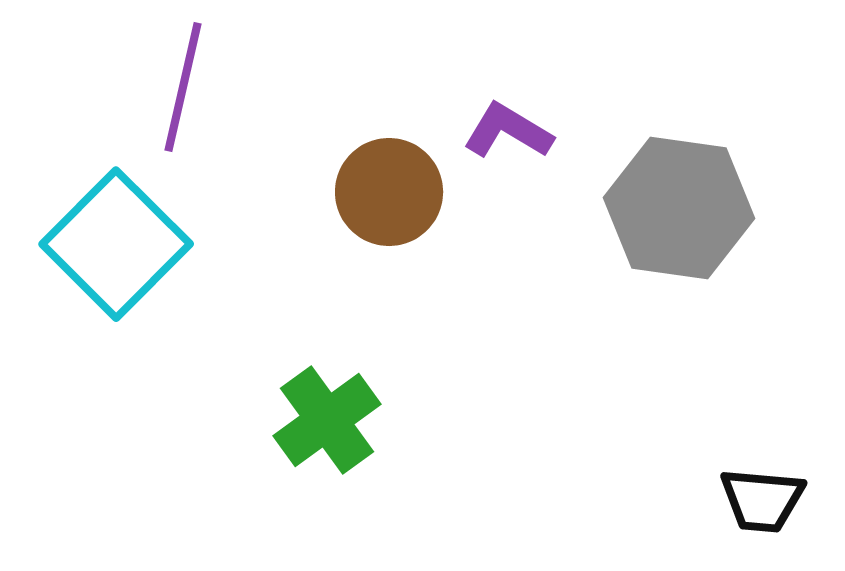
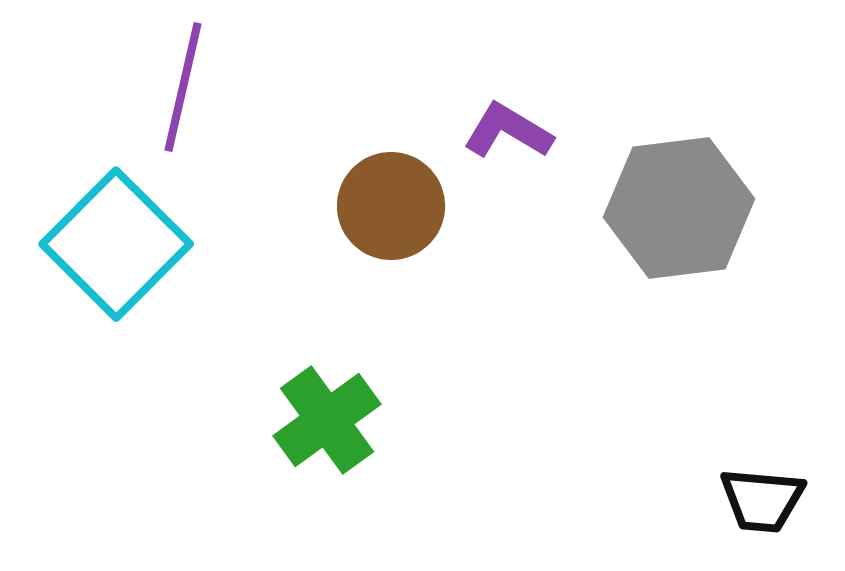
brown circle: moved 2 px right, 14 px down
gray hexagon: rotated 15 degrees counterclockwise
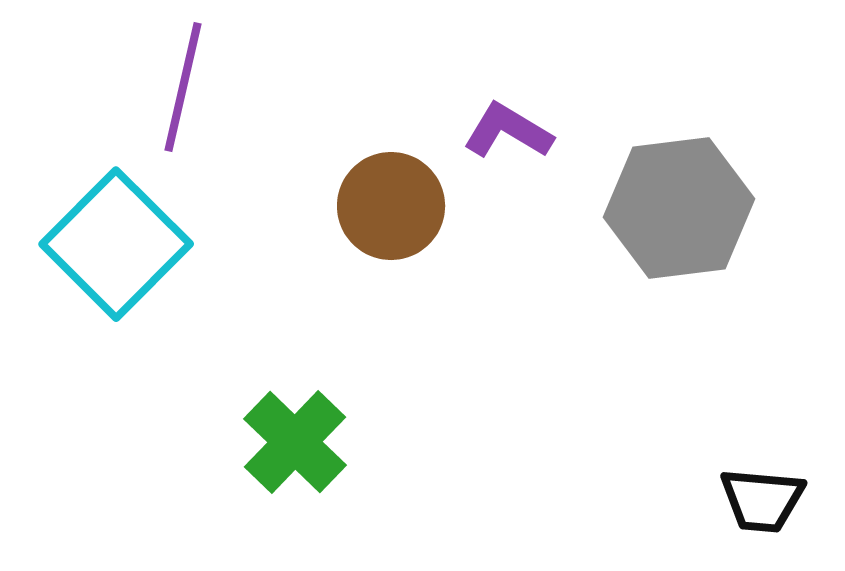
green cross: moved 32 px left, 22 px down; rotated 10 degrees counterclockwise
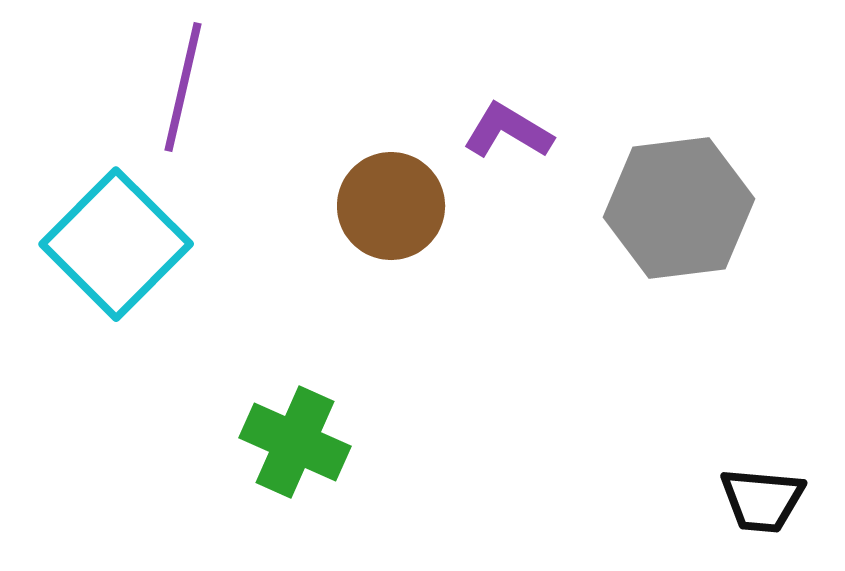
green cross: rotated 20 degrees counterclockwise
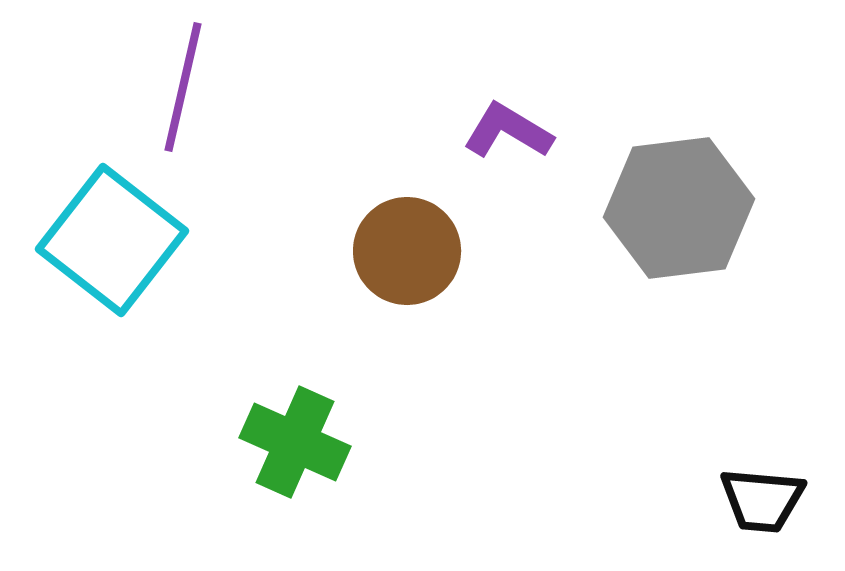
brown circle: moved 16 px right, 45 px down
cyan square: moved 4 px left, 4 px up; rotated 7 degrees counterclockwise
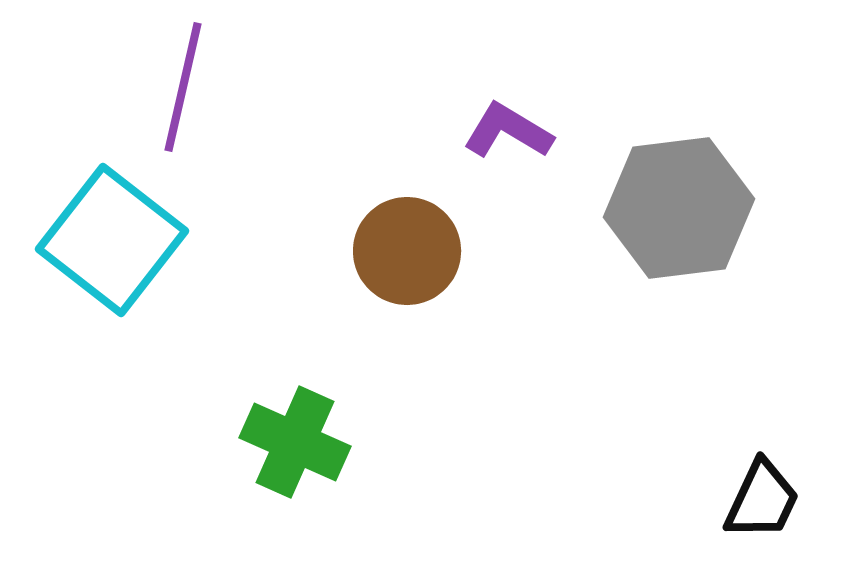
black trapezoid: rotated 70 degrees counterclockwise
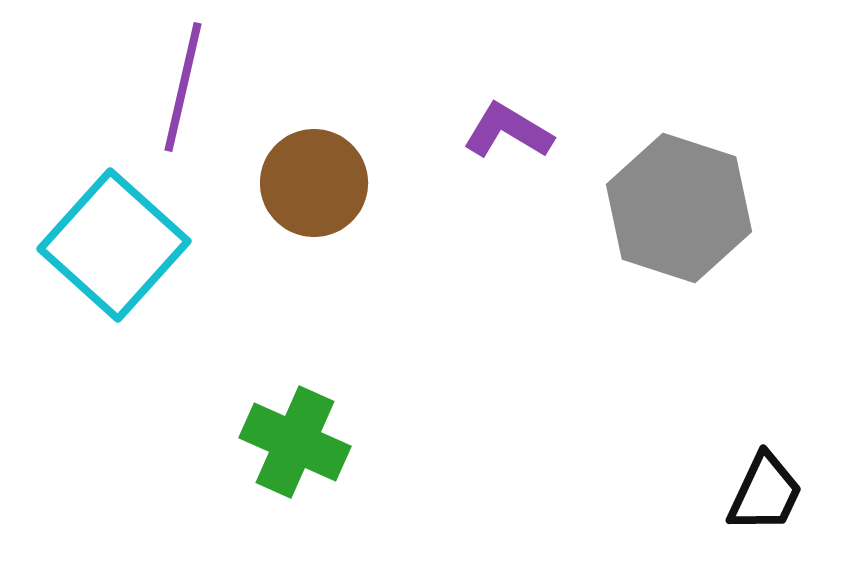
gray hexagon: rotated 25 degrees clockwise
cyan square: moved 2 px right, 5 px down; rotated 4 degrees clockwise
brown circle: moved 93 px left, 68 px up
black trapezoid: moved 3 px right, 7 px up
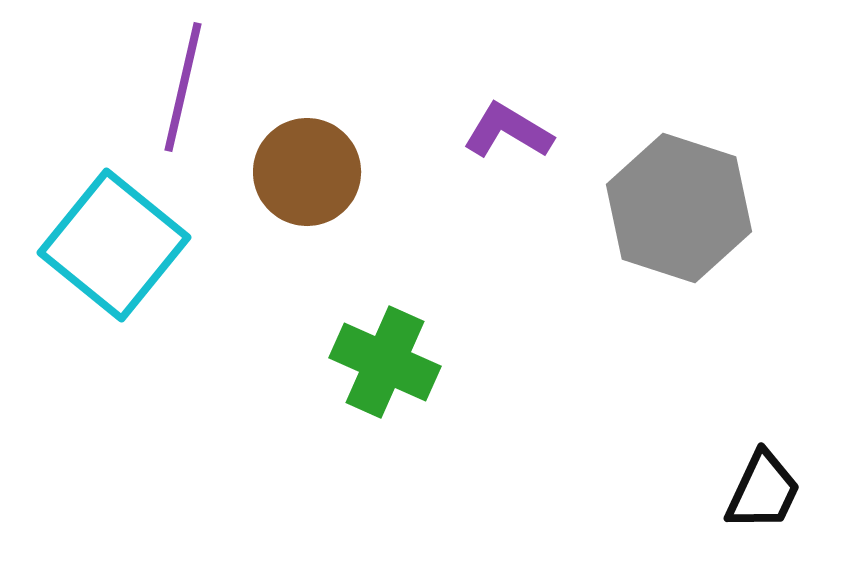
brown circle: moved 7 px left, 11 px up
cyan square: rotated 3 degrees counterclockwise
green cross: moved 90 px right, 80 px up
black trapezoid: moved 2 px left, 2 px up
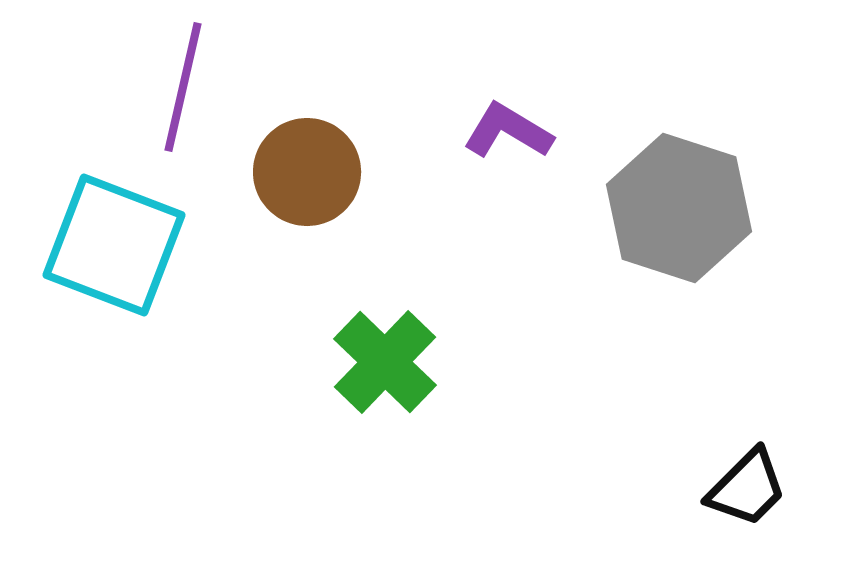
cyan square: rotated 18 degrees counterclockwise
green cross: rotated 20 degrees clockwise
black trapezoid: moved 16 px left, 3 px up; rotated 20 degrees clockwise
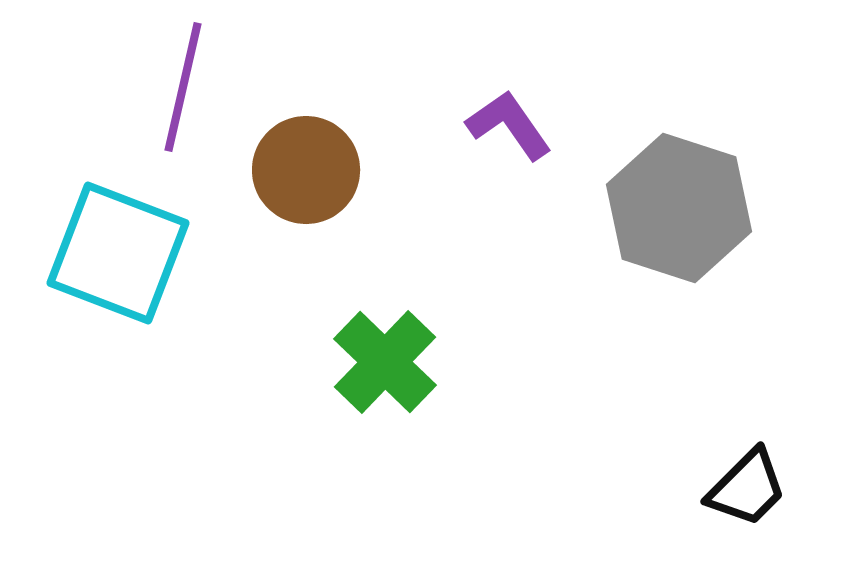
purple L-shape: moved 1 px right, 6 px up; rotated 24 degrees clockwise
brown circle: moved 1 px left, 2 px up
cyan square: moved 4 px right, 8 px down
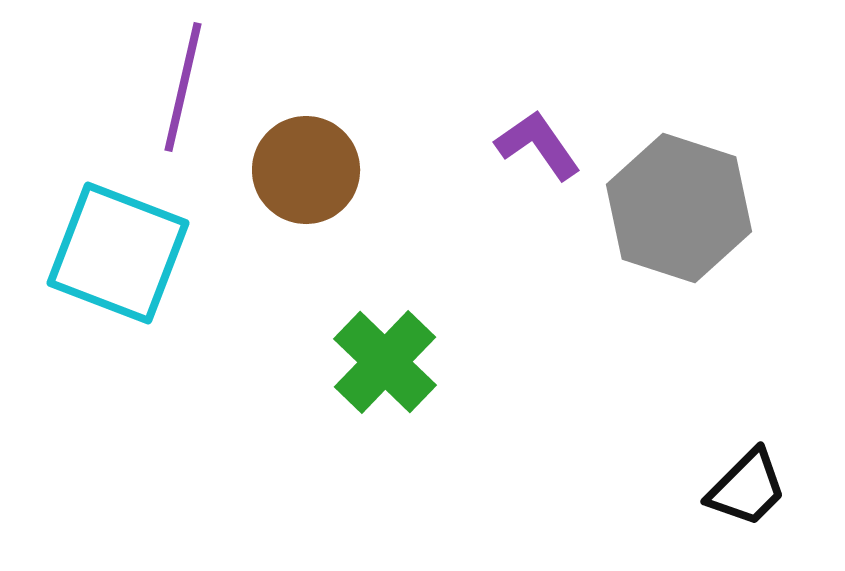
purple L-shape: moved 29 px right, 20 px down
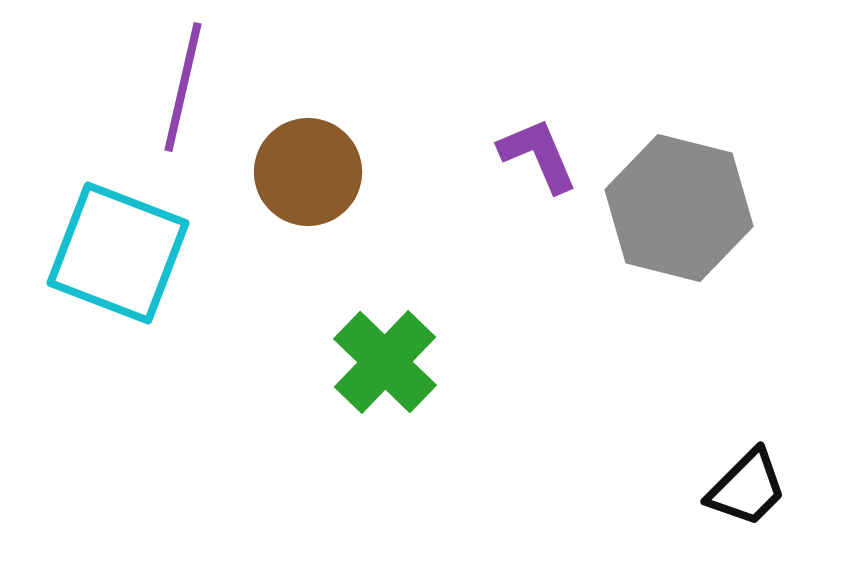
purple L-shape: moved 10 px down; rotated 12 degrees clockwise
brown circle: moved 2 px right, 2 px down
gray hexagon: rotated 4 degrees counterclockwise
